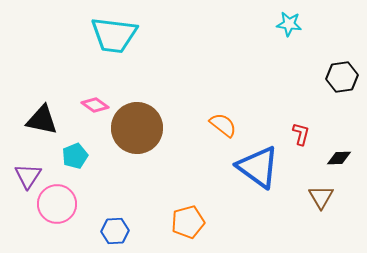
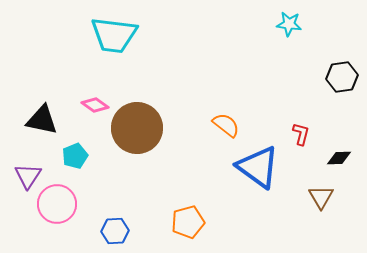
orange semicircle: moved 3 px right
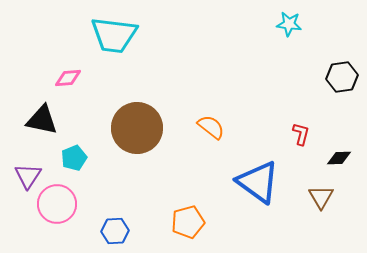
pink diamond: moved 27 px left, 27 px up; rotated 40 degrees counterclockwise
orange semicircle: moved 15 px left, 2 px down
cyan pentagon: moved 1 px left, 2 px down
blue triangle: moved 15 px down
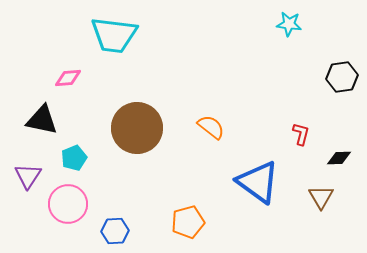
pink circle: moved 11 px right
